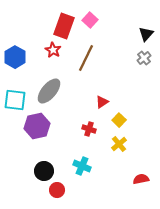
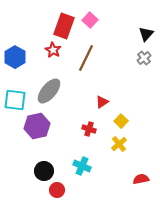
yellow square: moved 2 px right, 1 px down
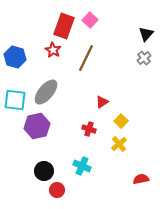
blue hexagon: rotated 15 degrees counterclockwise
gray ellipse: moved 3 px left, 1 px down
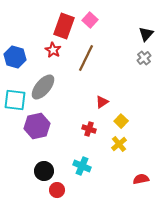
gray ellipse: moved 3 px left, 5 px up
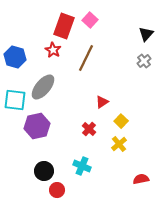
gray cross: moved 3 px down
red cross: rotated 24 degrees clockwise
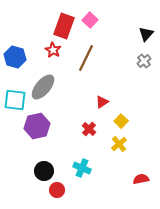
cyan cross: moved 2 px down
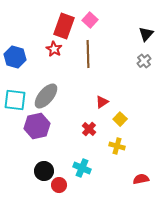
red star: moved 1 px right, 1 px up
brown line: moved 2 px right, 4 px up; rotated 28 degrees counterclockwise
gray ellipse: moved 3 px right, 9 px down
yellow square: moved 1 px left, 2 px up
yellow cross: moved 2 px left, 2 px down; rotated 35 degrees counterclockwise
red circle: moved 2 px right, 5 px up
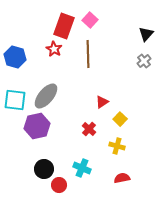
black circle: moved 2 px up
red semicircle: moved 19 px left, 1 px up
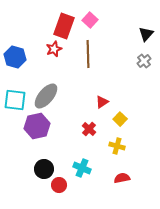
red star: rotated 21 degrees clockwise
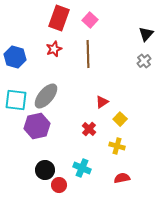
red rectangle: moved 5 px left, 8 px up
cyan square: moved 1 px right
black circle: moved 1 px right, 1 px down
